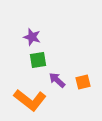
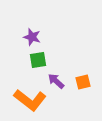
purple arrow: moved 1 px left, 1 px down
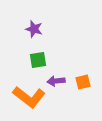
purple star: moved 2 px right, 8 px up
purple arrow: rotated 48 degrees counterclockwise
orange L-shape: moved 1 px left, 3 px up
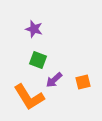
green square: rotated 30 degrees clockwise
purple arrow: moved 2 px left, 1 px up; rotated 36 degrees counterclockwise
orange L-shape: rotated 20 degrees clockwise
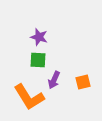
purple star: moved 5 px right, 8 px down
green square: rotated 18 degrees counterclockwise
purple arrow: rotated 24 degrees counterclockwise
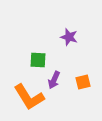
purple star: moved 30 px right
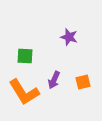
green square: moved 13 px left, 4 px up
orange L-shape: moved 5 px left, 5 px up
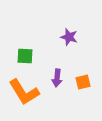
purple arrow: moved 3 px right, 2 px up; rotated 18 degrees counterclockwise
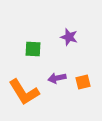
green square: moved 8 px right, 7 px up
purple arrow: rotated 72 degrees clockwise
